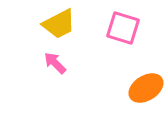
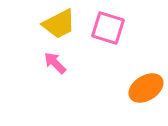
pink square: moved 15 px left
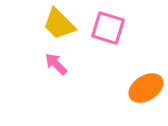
yellow trapezoid: rotated 72 degrees clockwise
pink arrow: moved 1 px right, 1 px down
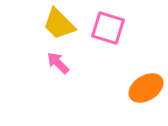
pink arrow: moved 2 px right, 1 px up
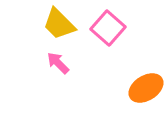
pink square: rotated 24 degrees clockwise
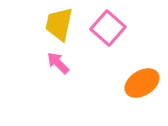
yellow trapezoid: rotated 57 degrees clockwise
orange ellipse: moved 4 px left, 5 px up
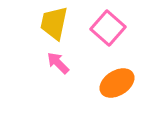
yellow trapezoid: moved 5 px left, 1 px up
orange ellipse: moved 25 px left
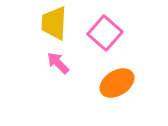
yellow trapezoid: rotated 9 degrees counterclockwise
pink square: moved 3 px left, 5 px down
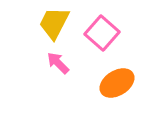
yellow trapezoid: rotated 24 degrees clockwise
pink square: moved 3 px left
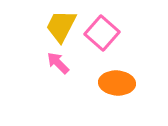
yellow trapezoid: moved 7 px right, 3 px down
orange ellipse: rotated 36 degrees clockwise
